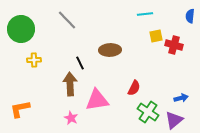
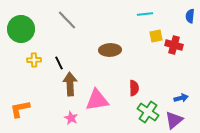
black line: moved 21 px left
red semicircle: rotated 28 degrees counterclockwise
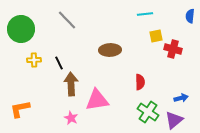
red cross: moved 1 px left, 4 px down
brown arrow: moved 1 px right
red semicircle: moved 6 px right, 6 px up
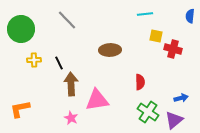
yellow square: rotated 24 degrees clockwise
